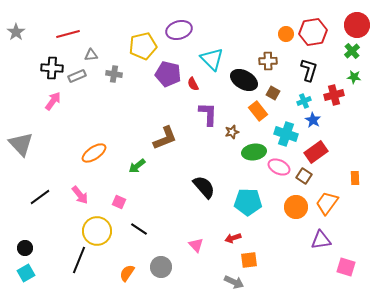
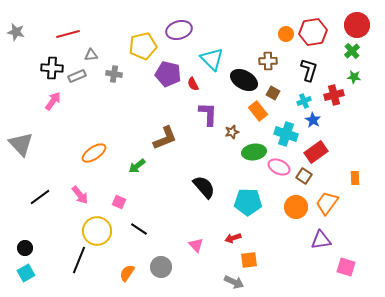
gray star at (16, 32): rotated 24 degrees counterclockwise
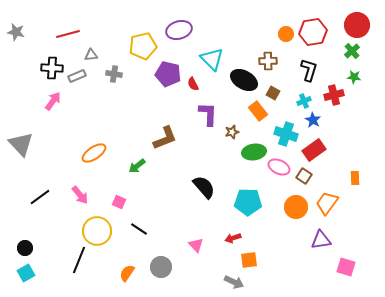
red rectangle at (316, 152): moved 2 px left, 2 px up
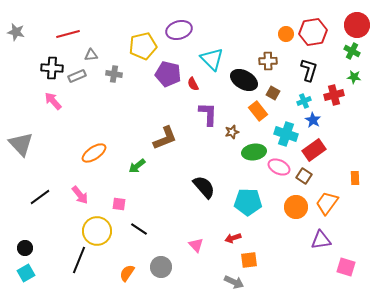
green cross at (352, 51): rotated 21 degrees counterclockwise
pink arrow at (53, 101): rotated 78 degrees counterclockwise
pink square at (119, 202): moved 2 px down; rotated 16 degrees counterclockwise
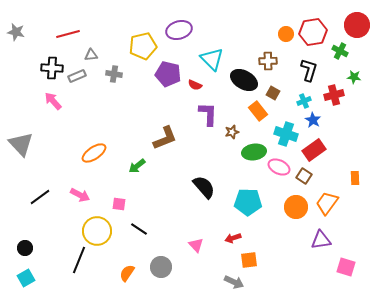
green cross at (352, 51): moved 12 px left
red semicircle at (193, 84): moved 2 px right, 1 px down; rotated 40 degrees counterclockwise
pink arrow at (80, 195): rotated 24 degrees counterclockwise
cyan square at (26, 273): moved 5 px down
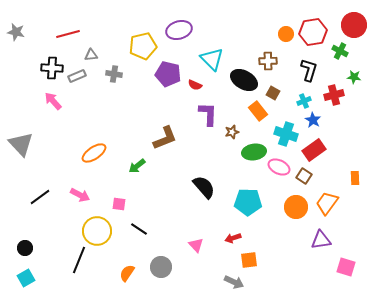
red circle at (357, 25): moved 3 px left
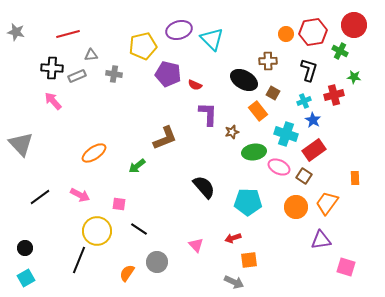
cyan triangle at (212, 59): moved 20 px up
gray circle at (161, 267): moved 4 px left, 5 px up
